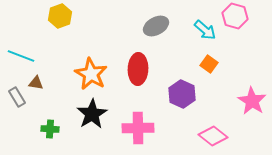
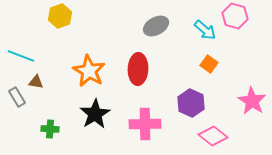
orange star: moved 2 px left, 3 px up
brown triangle: moved 1 px up
purple hexagon: moved 9 px right, 9 px down
black star: moved 3 px right
pink cross: moved 7 px right, 4 px up
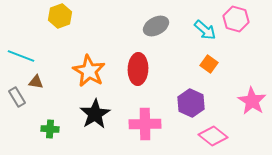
pink hexagon: moved 1 px right, 3 px down
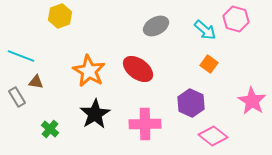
red ellipse: rotated 56 degrees counterclockwise
green cross: rotated 36 degrees clockwise
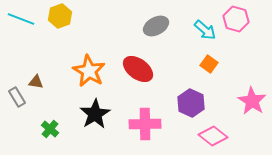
cyan line: moved 37 px up
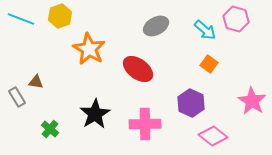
orange star: moved 22 px up
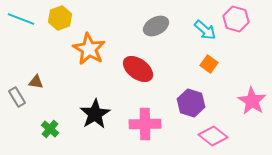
yellow hexagon: moved 2 px down
purple hexagon: rotated 8 degrees counterclockwise
